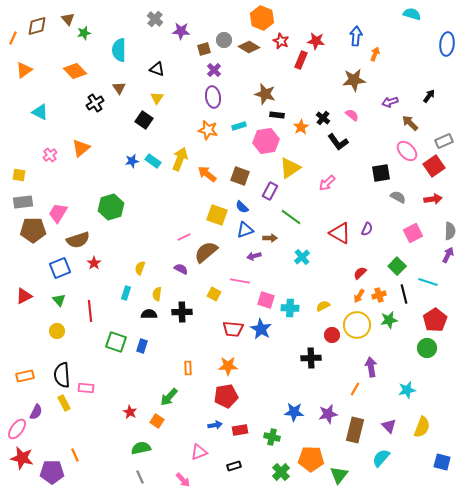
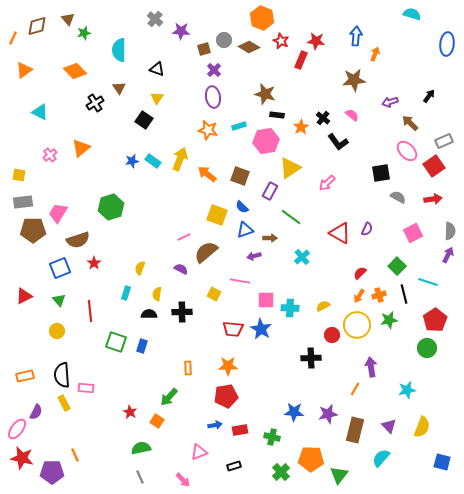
pink square at (266, 300): rotated 18 degrees counterclockwise
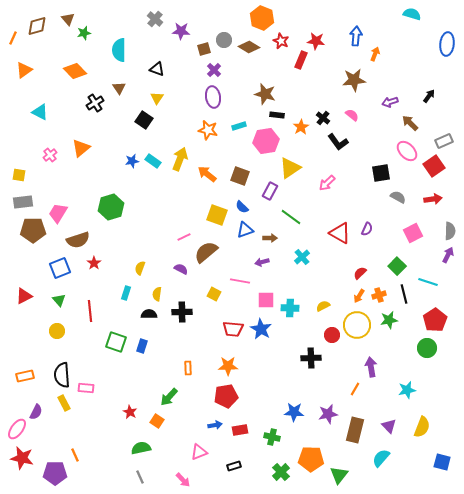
purple arrow at (254, 256): moved 8 px right, 6 px down
purple pentagon at (52, 472): moved 3 px right, 1 px down
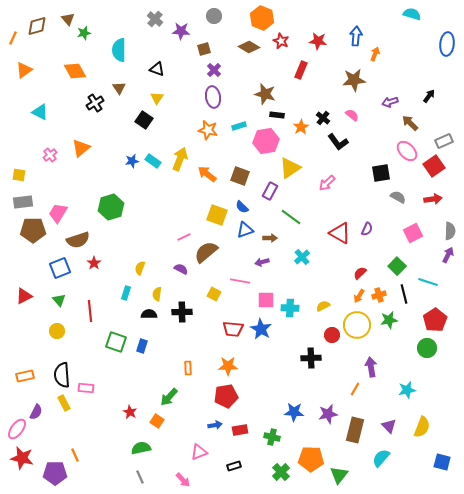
gray circle at (224, 40): moved 10 px left, 24 px up
red star at (316, 41): moved 2 px right
red rectangle at (301, 60): moved 10 px down
orange diamond at (75, 71): rotated 15 degrees clockwise
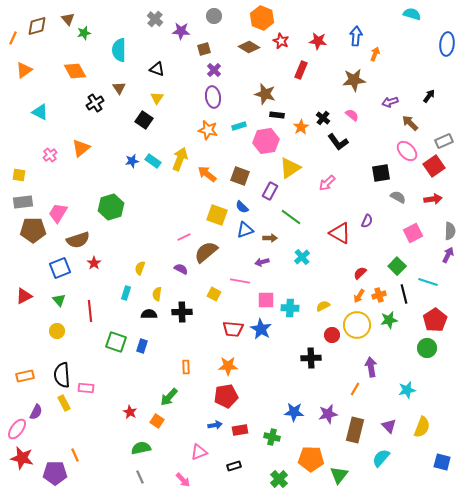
purple semicircle at (367, 229): moved 8 px up
orange rectangle at (188, 368): moved 2 px left, 1 px up
green cross at (281, 472): moved 2 px left, 7 px down
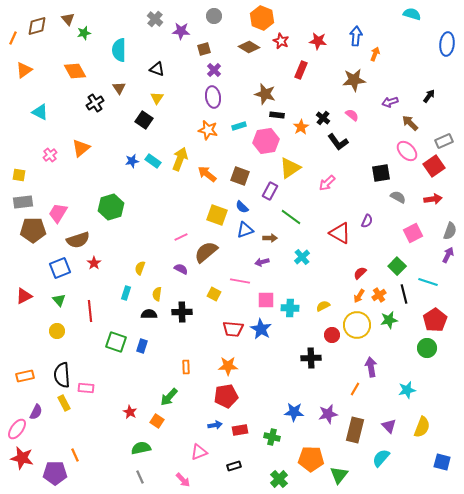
gray semicircle at (450, 231): rotated 18 degrees clockwise
pink line at (184, 237): moved 3 px left
orange cross at (379, 295): rotated 16 degrees counterclockwise
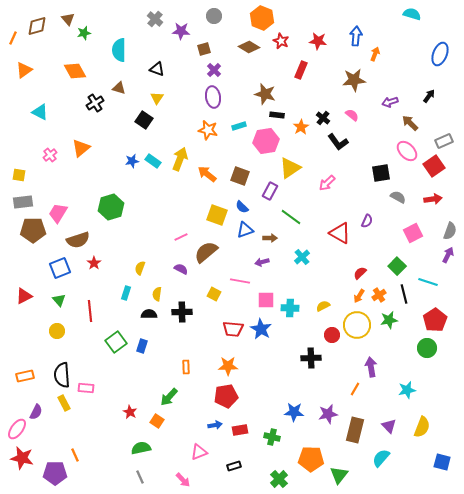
blue ellipse at (447, 44): moved 7 px left, 10 px down; rotated 15 degrees clockwise
brown triangle at (119, 88): rotated 40 degrees counterclockwise
green square at (116, 342): rotated 35 degrees clockwise
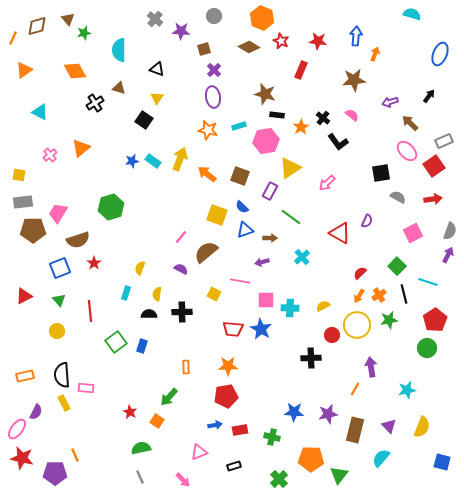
pink line at (181, 237): rotated 24 degrees counterclockwise
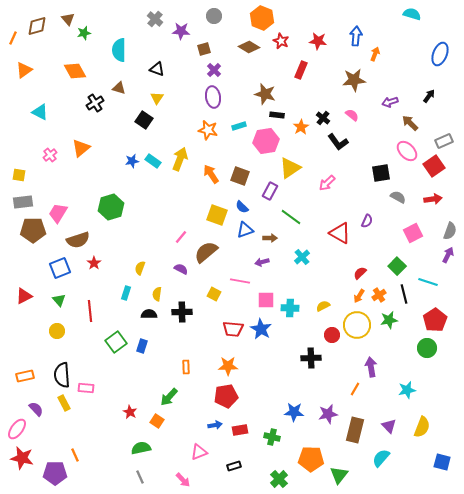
orange arrow at (207, 174): moved 4 px right; rotated 18 degrees clockwise
purple semicircle at (36, 412): moved 3 px up; rotated 70 degrees counterclockwise
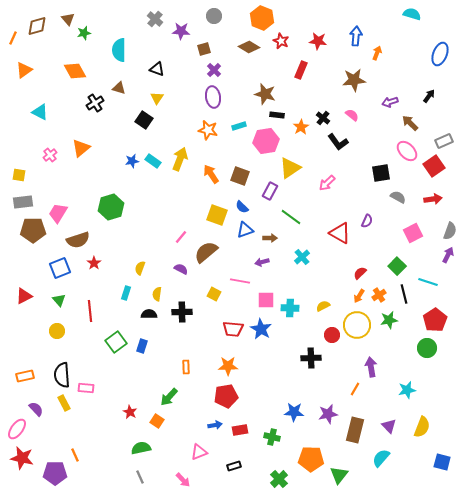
orange arrow at (375, 54): moved 2 px right, 1 px up
